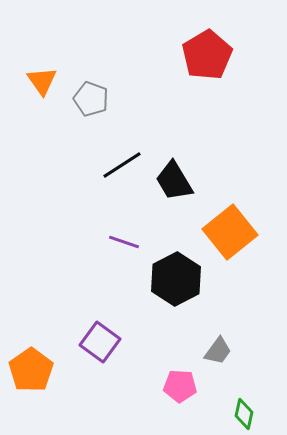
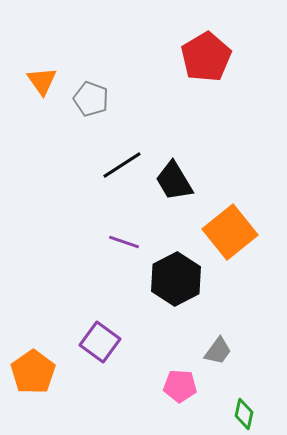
red pentagon: moved 1 px left, 2 px down
orange pentagon: moved 2 px right, 2 px down
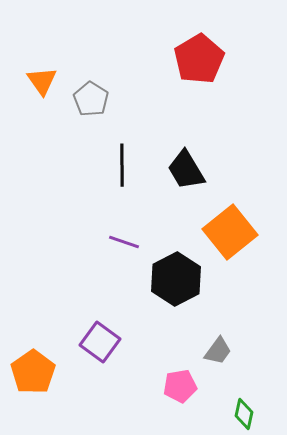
red pentagon: moved 7 px left, 2 px down
gray pentagon: rotated 12 degrees clockwise
black line: rotated 57 degrees counterclockwise
black trapezoid: moved 12 px right, 11 px up
pink pentagon: rotated 12 degrees counterclockwise
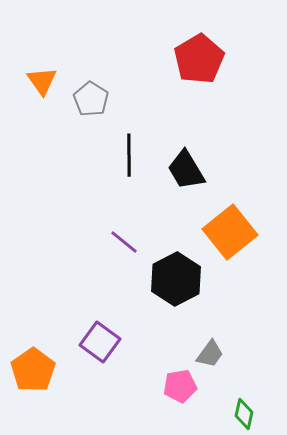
black line: moved 7 px right, 10 px up
purple line: rotated 20 degrees clockwise
gray trapezoid: moved 8 px left, 3 px down
orange pentagon: moved 2 px up
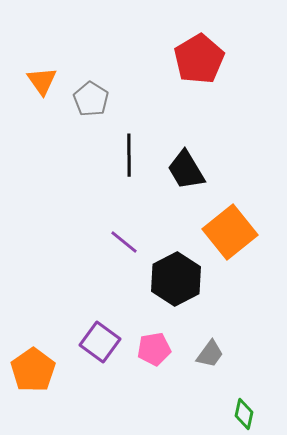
pink pentagon: moved 26 px left, 37 px up
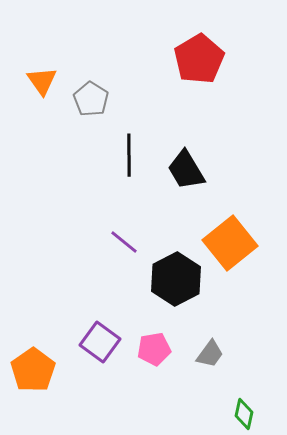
orange square: moved 11 px down
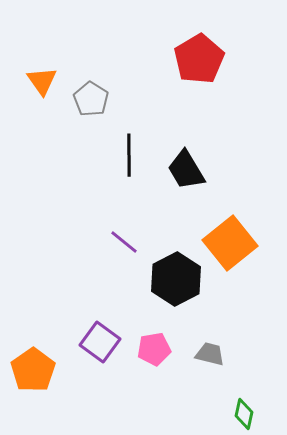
gray trapezoid: rotated 112 degrees counterclockwise
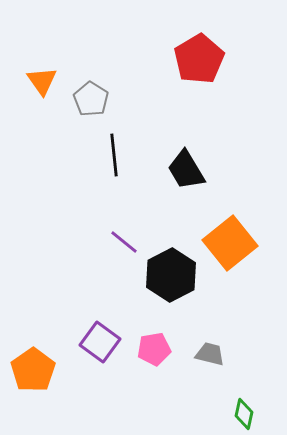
black line: moved 15 px left; rotated 6 degrees counterclockwise
black hexagon: moved 5 px left, 4 px up
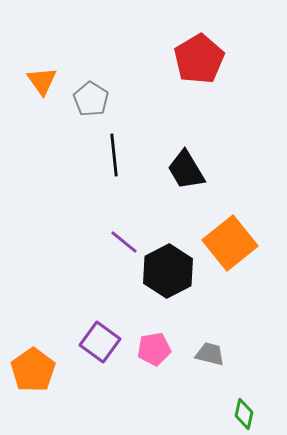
black hexagon: moved 3 px left, 4 px up
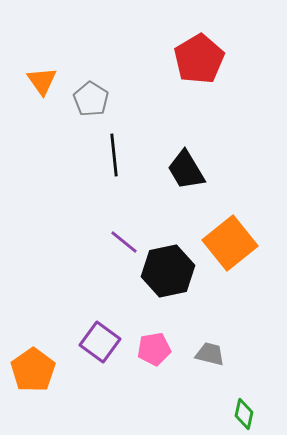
black hexagon: rotated 15 degrees clockwise
